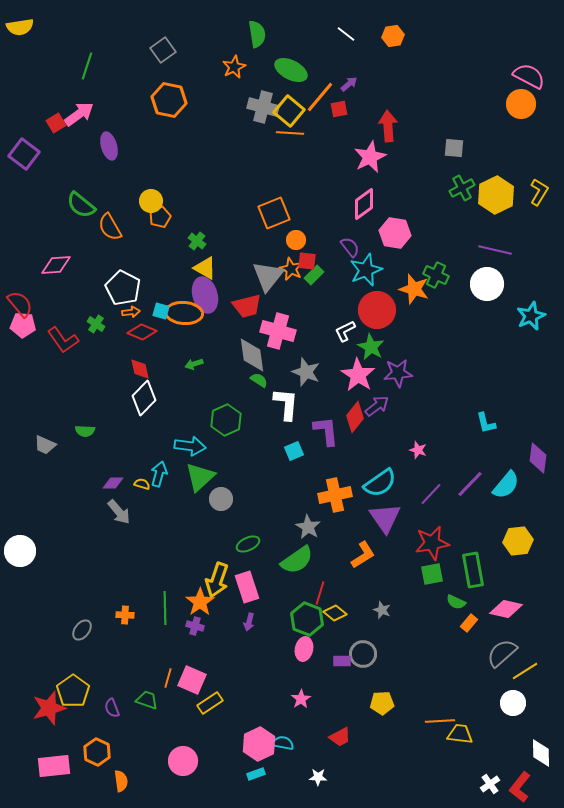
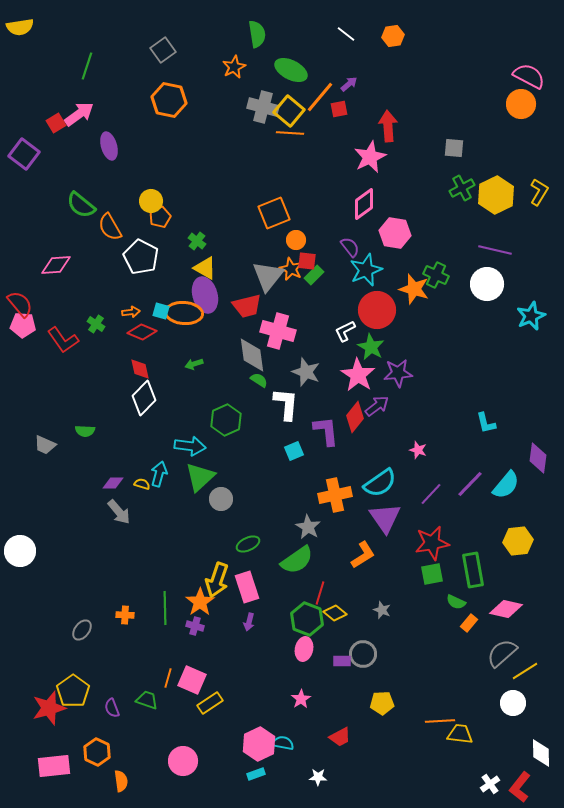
white pentagon at (123, 288): moved 18 px right, 31 px up
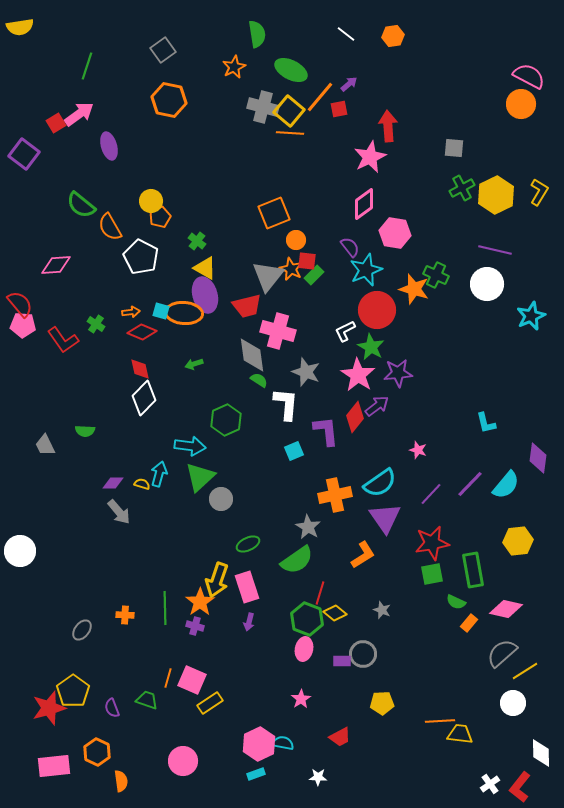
gray trapezoid at (45, 445): rotated 40 degrees clockwise
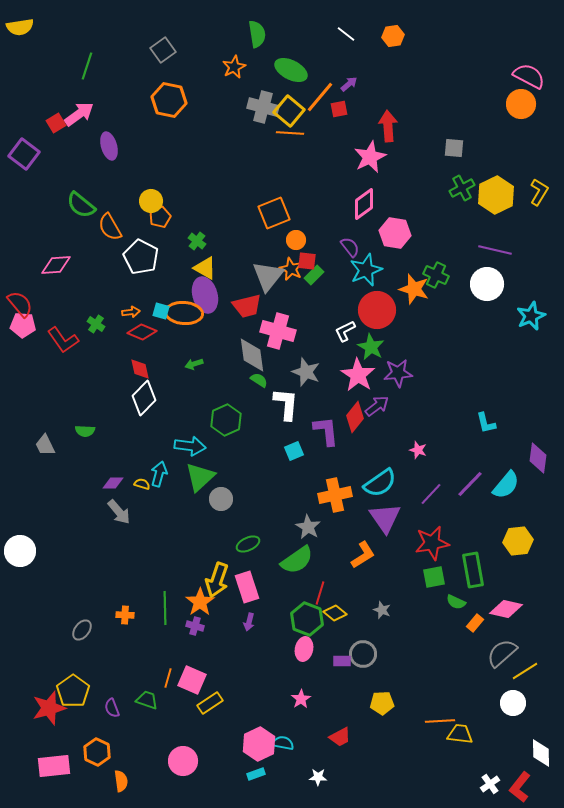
green square at (432, 574): moved 2 px right, 3 px down
orange rectangle at (469, 623): moved 6 px right
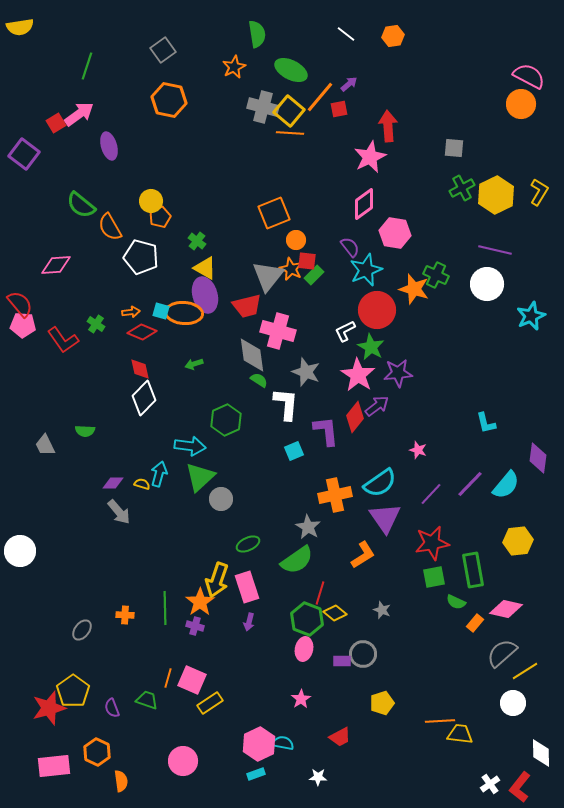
white pentagon at (141, 257): rotated 12 degrees counterclockwise
yellow pentagon at (382, 703): rotated 15 degrees counterclockwise
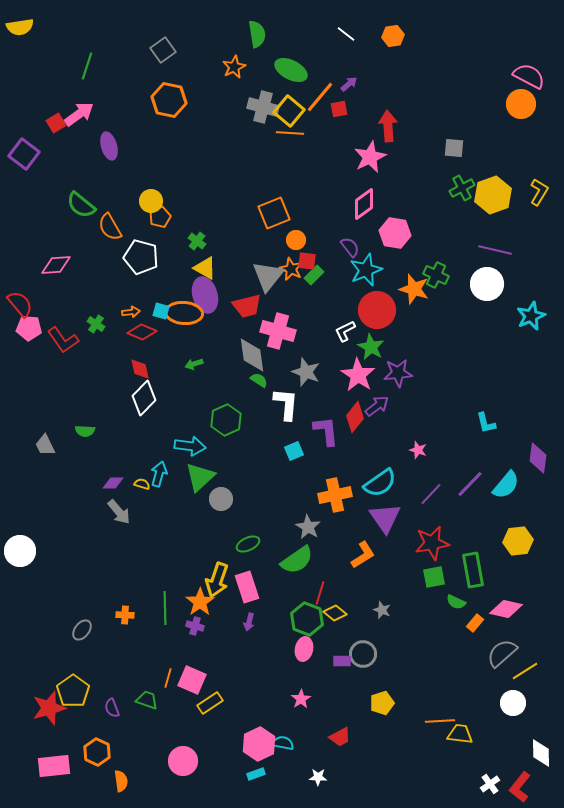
yellow hexagon at (496, 195): moved 3 px left; rotated 6 degrees clockwise
pink pentagon at (23, 325): moved 6 px right, 3 px down
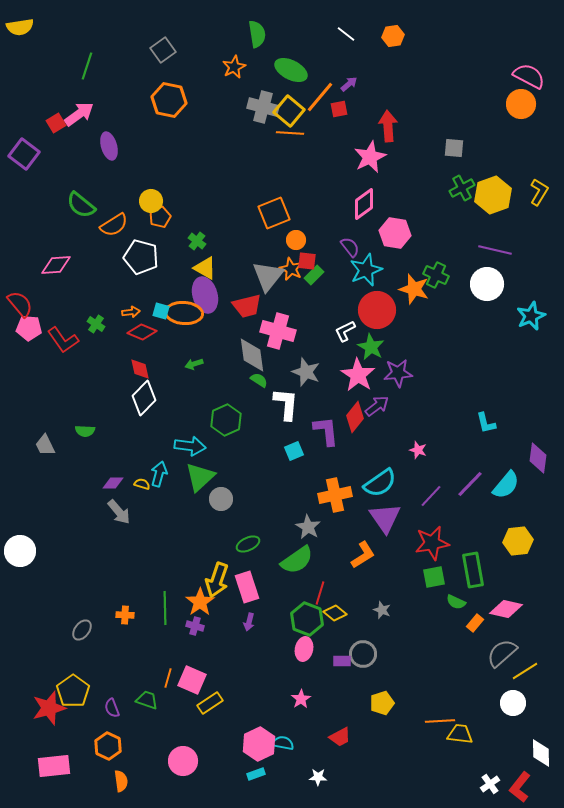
orange semicircle at (110, 227): moved 4 px right, 2 px up; rotated 92 degrees counterclockwise
purple line at (431, 494): moved 2 px down
orange hexagon at (97, 752): moved 11 px right, 6 px up
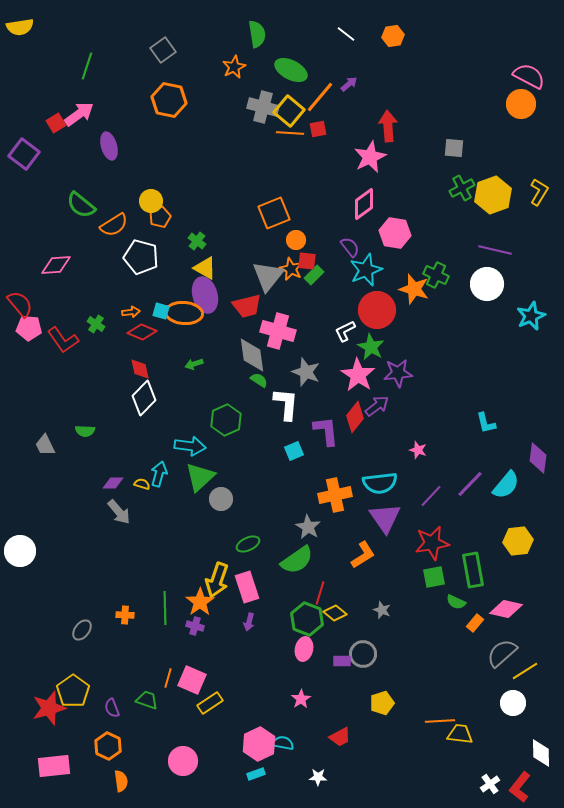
red square at (339, 109): moved 21 px left, 20 px down
cyan semicircle at (380, 483): rotated 28 degrees clockwise
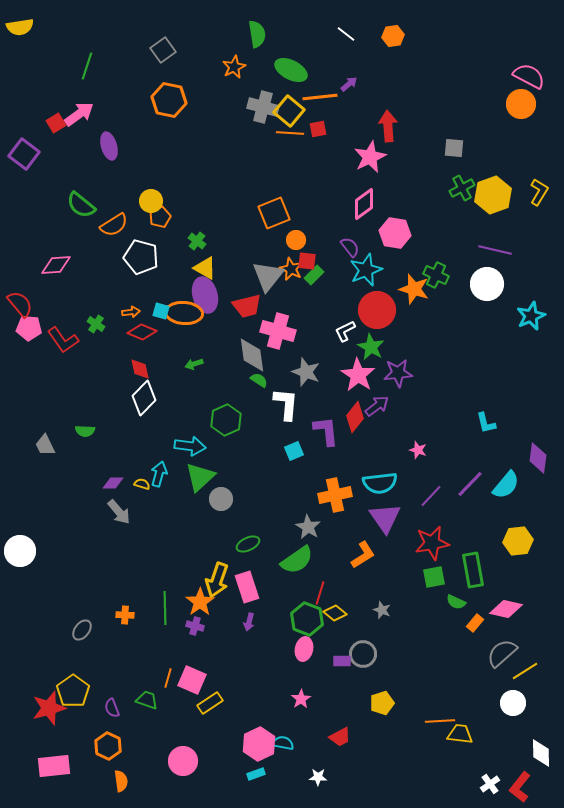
orange line at (320, 97): rotated 44 degrees clockwise
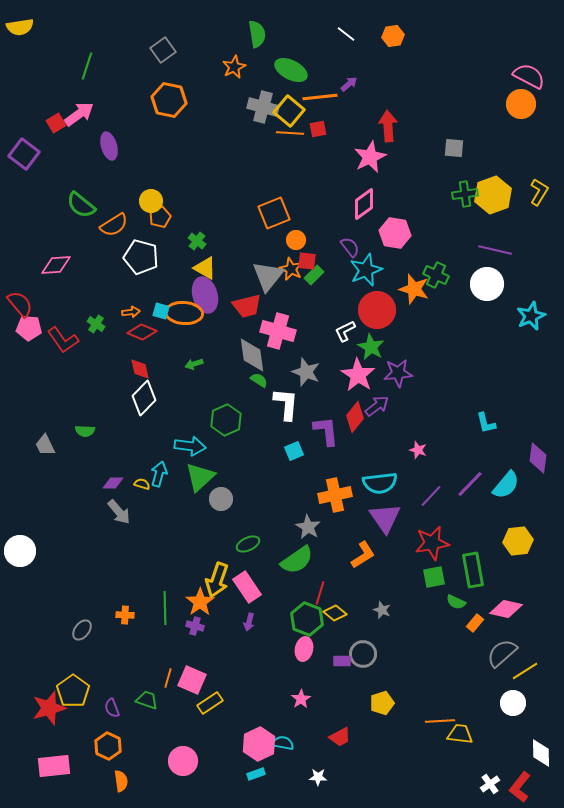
green cross at (462, 188): moved 3 px right, 6 px down; rotated 20 degrees clockwise
pink rectangle at (247, 587): rotated 16 degrees counterclockwise
